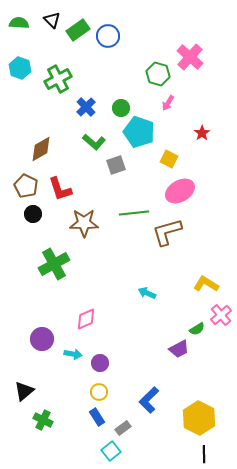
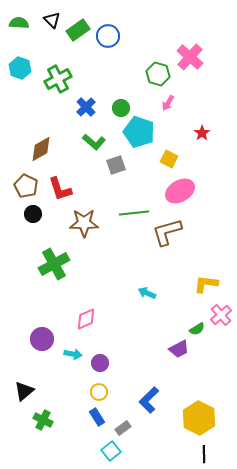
yellow L-shape at (206, 284): rotated 25 degrees counterclockwise
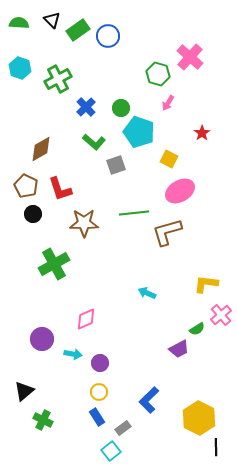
black line at (204, 454): moved 12 px right, 7 px up
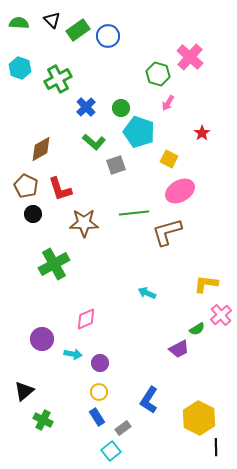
blue L-shape at (149, 400): rotated 12 degrees counterclockwise
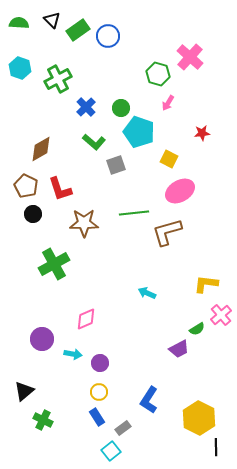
red star at (202, 133): rotated 28 degrees clockwise
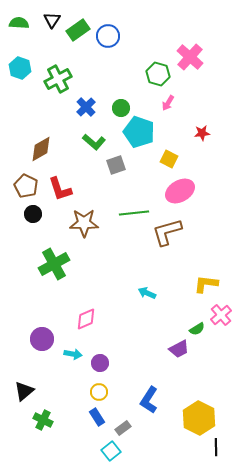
black triangle at (52, 20): rotated 18 degrees clockwise
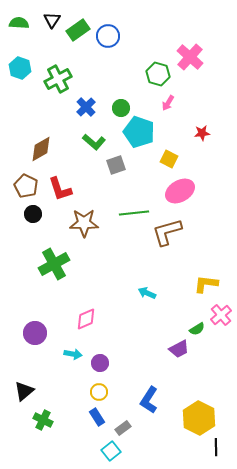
purple circle at (42, 339): moved 7 px left, 6 px up
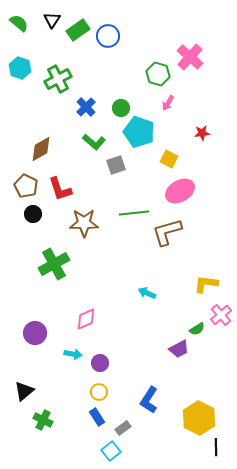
green semicircle at (19, 23): rotated 36 degrees clockwise
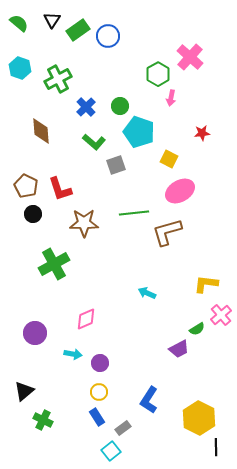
green hexagon at (158, 74): rotated 15 degrees clockwise
pink arrow at (168, 103): moved 3 px right, 5 px up; rotated 21 degrees counterclockwise
green circle at (121, 108): moved 1 px left, 2 px up
brown diamond at (41, 149): moved 18 px up; rotated 64 degrees counterclockwise
